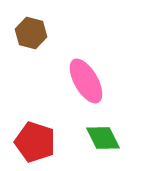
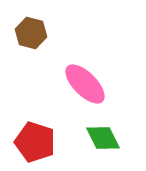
pink ellipse: moved 1 px left, 3 px down; rotated 15 degrees counterclockwise
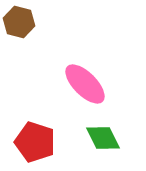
brown hexagon: moved 12 px left, 11 px up
